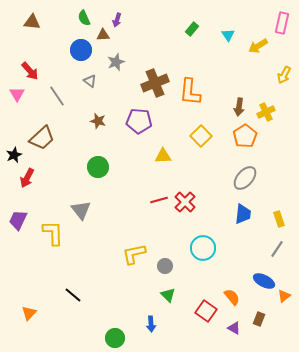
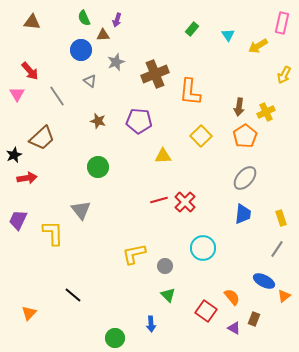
brown cross at (155, 83): moved 9 px up
red arrow at (27, 178): rotated 126 degrees counterclockwise
yellow rectangle at (279, 219): moved 2 px right, 1 px up
brown rectangle at (259, 319): moved 5 px left
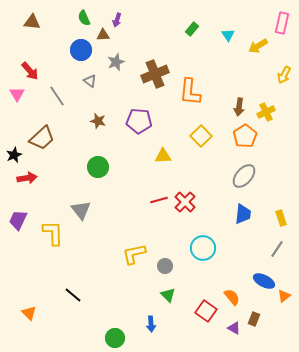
gray ellipse at (245, 178): moved 1 px left, 2 px up
orange triangle at (29, 313): rotated 28 degrees counterclockwise
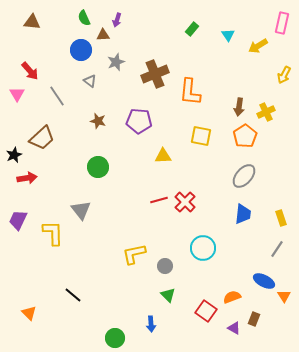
yellow square at (201, 136): rotated 35 degrees counterclockwise
orange triangle at (284, 296): rotated 24 degrees counterclockwise
orange semicircle at (232, 297): rotated 72 degrees counterclockwise
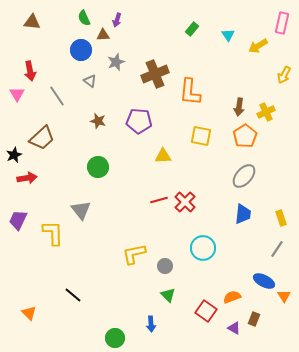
red arrow at (30, 71): rotated 30 degrees clockwise
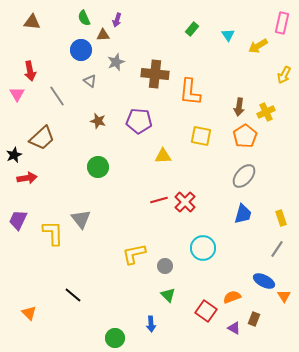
brown cross at (155, 74): rotated 28 degrees clockwise
gray triangle at (81, 210): moved 9 px down
blue trapezoid at (243, 214): rotated 10 degrees clockwise
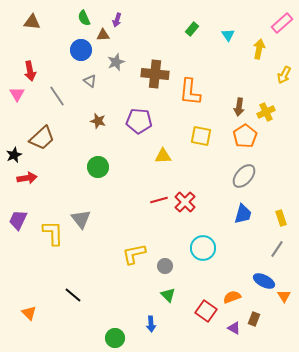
pink rectangle at (282, 23): rotated 35 degrees clockwise
yellow arrow at (258, 46): moved 1 px right, 3 px down; rotated 132 degrees clockwise
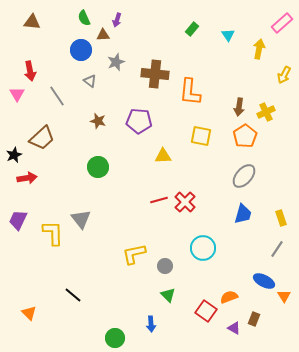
orange semicircle at (232, 297): moved 3 px left
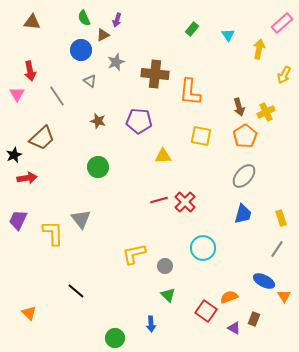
brown triangle at (103, 35): rotated 24 degrees counterclockwise
brown arrow at (239, 107): rotated 24 degrees counterclockwise
black line at (73, 295): moved 3 px right, 4 px up
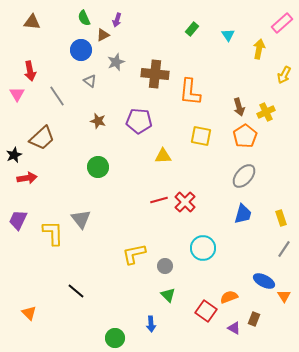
gray line at (277, 249): moved 7 px right
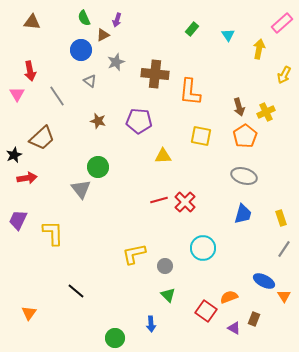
gray ellipse at (244, 176): rotated 65 degrees clockwise
gray triangle at (81, 219): moved 30 px up
orange triangle at (29, 313): rotated 21 degrees clockwise
